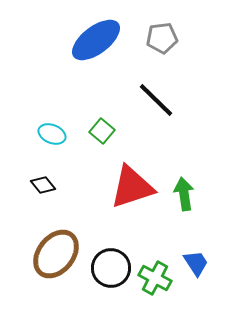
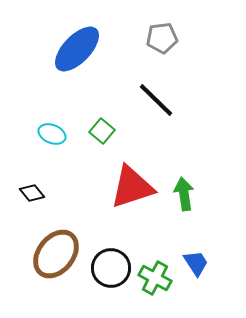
blue ellipse: moved 19 px left, 9 px down; rotated 9 degrees counterclockwise
black diamond: moved 11 px left, 8 px down
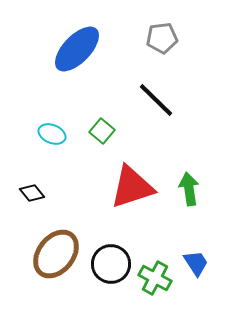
green arrow: moved 5 px right, 5 px up
black circle: moved 4 px up
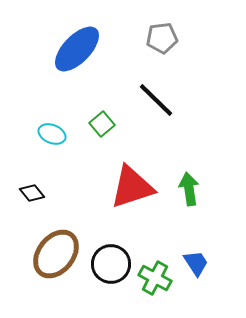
green square: moved 7 px up; rotated 10 degrees clockwise
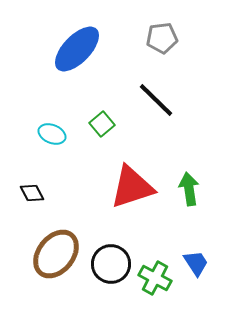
black diamond: rotated 10 degrees clockwise
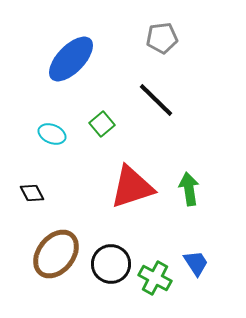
blue ellipse: moved 6 px left, 10 px down
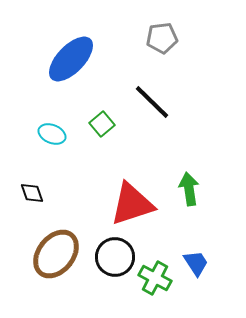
black line: moved 4 px left, 2 px down
red triangle: moved 17 px down
black diamond: rotated 10 degrees clockwise
black circle: moved 4 px right, 7 px up
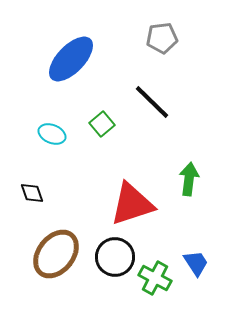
green arrow: moved 10 px up; rotated 16 degrees clockwise
